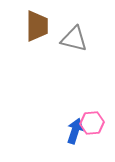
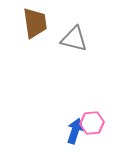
brown trapezoid: moved 2 px left, 3 px up; rotated 8 degrees counterclockwise
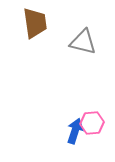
gray triangle: moved 9 px right, 3 px down
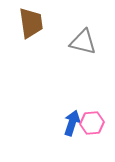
brown trapezoid: moved 4 px left
blue arrow: moved 3 px left, 8 px up
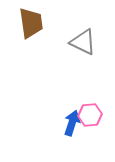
gray triangle: rotated 12 degrees clockwise
pink hexagon: moved 2 px left, 8 px up
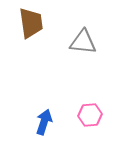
gray triangle: rotated 20 degrees counterclockwise
blue arrow: moved 28 px left, 1 px up
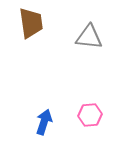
gray triangle: moved 6 px right, 5 px up
